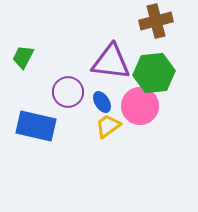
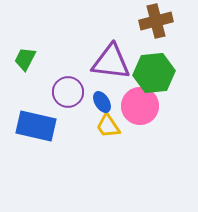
green trapezoid: moved 2 px right, 2 px down
yellow trapezoid: rotated 88 degrees counterclockwise
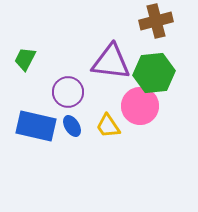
blue ellipse: moved 30 px left, 24 px down
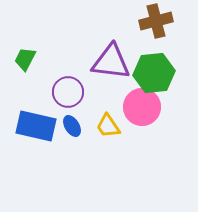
pink circle: moved 2 px right, 1 px down
